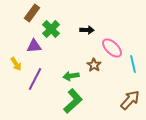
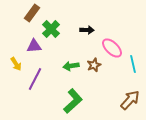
brown star: rotated 16 degrees clockwise
green arrow: moved 10 px up
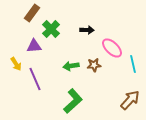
brown star: rotated 16 degrees clockwise
purple line: rotated 50 degrees counterclockwise
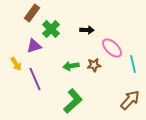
purple triangle: rotated 14 degrees counterclockwise
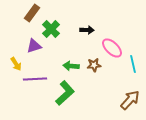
green arrow: rotated 14 degrees clockwise
purple line: rotated 70 degrees counterclockwise
green L-shape: moved 8 px left, 8 px up
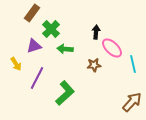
black arrow: moved 9 px right, 2 px down; rotated 88 degrees counterclockwise
green arrow: moved 6 px left, 17 px up
purple line: moved 2 px right, 1 px up; rotated 60 degrees counterclockwise
brown arrow: moved 2 px right, 2 px down
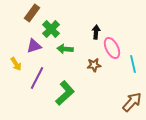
pink ellipse: rotated 20 degrees clockwise
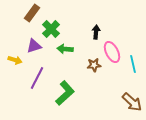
pink ellipse: moved 4 px down
yellow arrow: moved 1 px left, 4 px up; rotated 40 degrees counterclockwise
brown arrow: rotated 90 degrees clockwise
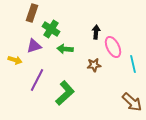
brown rectangle: rotated 18 degrees counterclockwise
green cross: rotated 12 degrees counterclockwise
pink ellipse: moved 1 px right, 5 px up
purple line: moved 2 px down
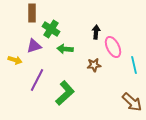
brown rectangle: rotated 18 degrees counterclockwise
cyan line: moved 1 px right, 1 px down
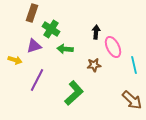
brown rectangle: rotated 18 degrees clockwise
green L-shape: moved 9 px right
brown arrow: moved 2 px up
